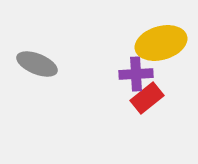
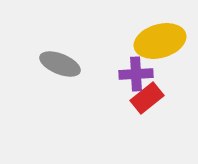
yellow ellipse: moved 1 px left, 2 px up
gray ellipse: moved 23 px right
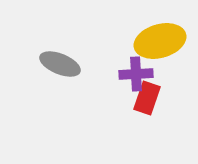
red rectangle: rotated 32 degrees counterclockwise
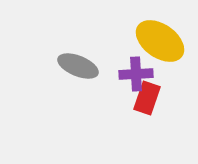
yellow ellipse: rotated 51 degrees clockwise
gray ellipse: moved 18 px right, 2 px down
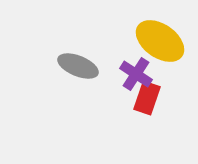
purple cross: rotated 36 degrees clockwise
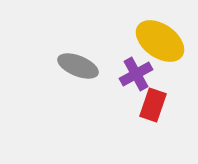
purple cross: rotated 28 degrees clockwise
red rectangle: moved 6 px right, 7 px down
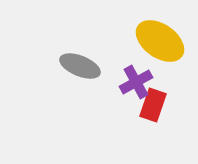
gray ellipse: moved 2 px right
purple cross: moved 8 px down
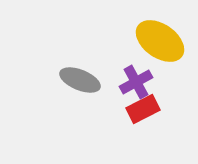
gray ellipse: moved 14 px down
red rectangle: moved 10 px left, 4 px down; rotated 44 degrees clockwise
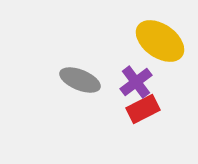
purple cross: rotated 8 degrees counterclockwise
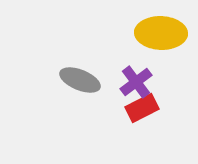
yellow ellipse: moved 1 px right, 8 px up; rotated 33 degrees counterclockwise
red rectangle: moved 1 px left, 1 px up
